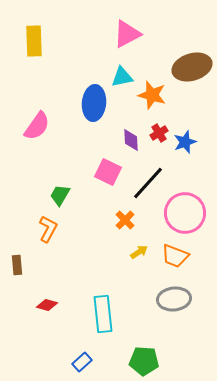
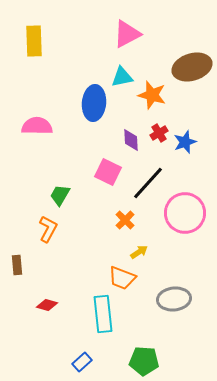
pink semicircle: rotated 124 degrees counterclockwise
orange trapezoid: moved 53 px left, 22 px down
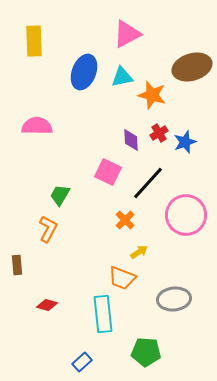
blue ellipse: moved 10 px left, 31 px up; rotated 16 degrees clockwise
pink circle: moved 1 px right, 2 px down
green pentagon: moved 2 px right, 9 px up
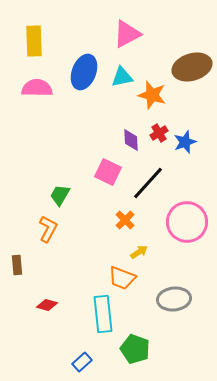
pink semicircle: moved 38 px up
pink circle: moved 1 px right, 7 px down
green pentagon: moved 11 px left, 3 px up; rotated 16 degrees clockwise
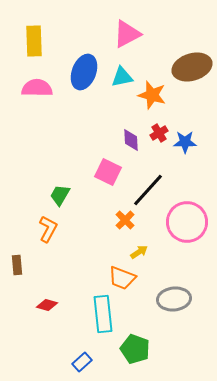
blue star: rotated 20 degrees clockwise
black line: moved 7 px down
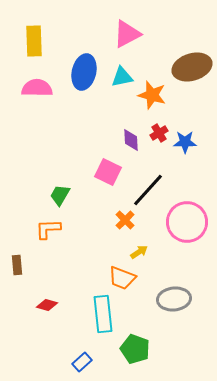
blue ellipse: rotated 8 degrees counterclockwise
orange L-shape: rotated 120 degrees counterclockwise
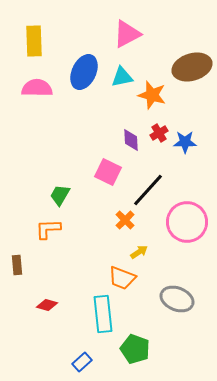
blue ellipse: rotated 12 degrees clockwise
gray ellipse: moved 3 px right; rotated 28 degrees clockwise
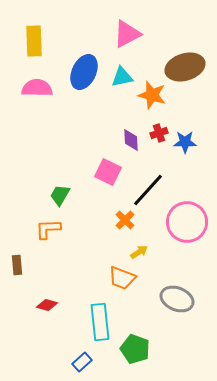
brown ellipse: moved 7 px left
red cross: rotated 12 degrees clockwise
cyan rectangle: moved 3 px left, 8 px down
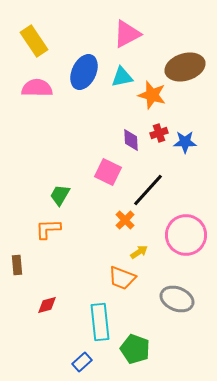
yellow rectangle: rotated 32 degrees counterclockwise
pink circle: moved 1 px left, 13 px down
red diamond: rotated 30 degrees counterclockwise
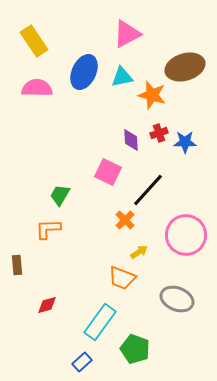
cyan rectangle: rotated 42 degrees clockwise
